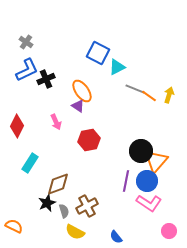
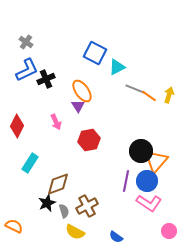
blue square: moved 3 px left
purple triangle: rotated 24 degrees clockwise
blue semicircle: rotated 16 degrees counterclockwise
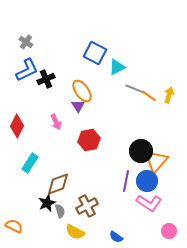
gray semicircle: moved 4 px left
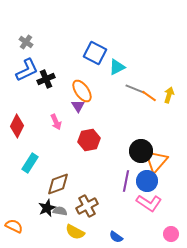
black star: moved 5 px down
gray semicircle: rotated 64 degrees counterclockwise
pink circle: moved 2 px right, 3 px down
